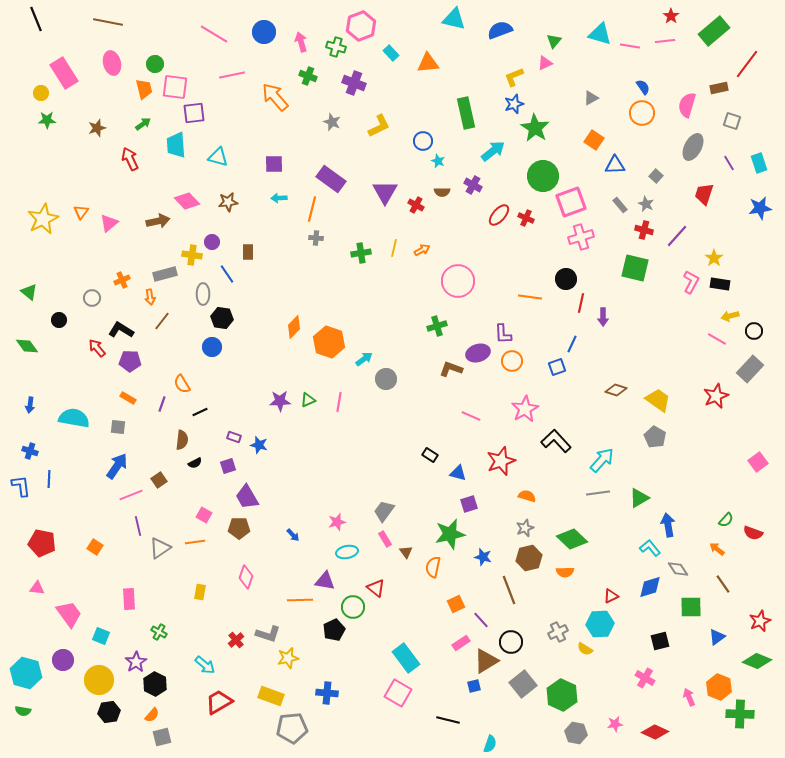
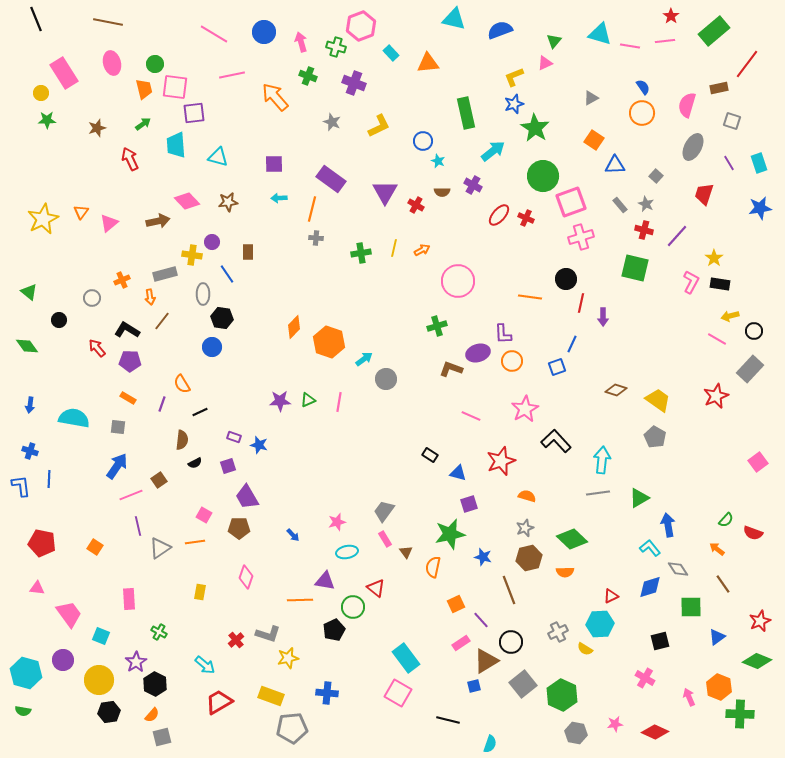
black L-shape at (121, 330): moved 6 px right
cyan arrow at (602, 460): rotated 36 degrees counterclockwise
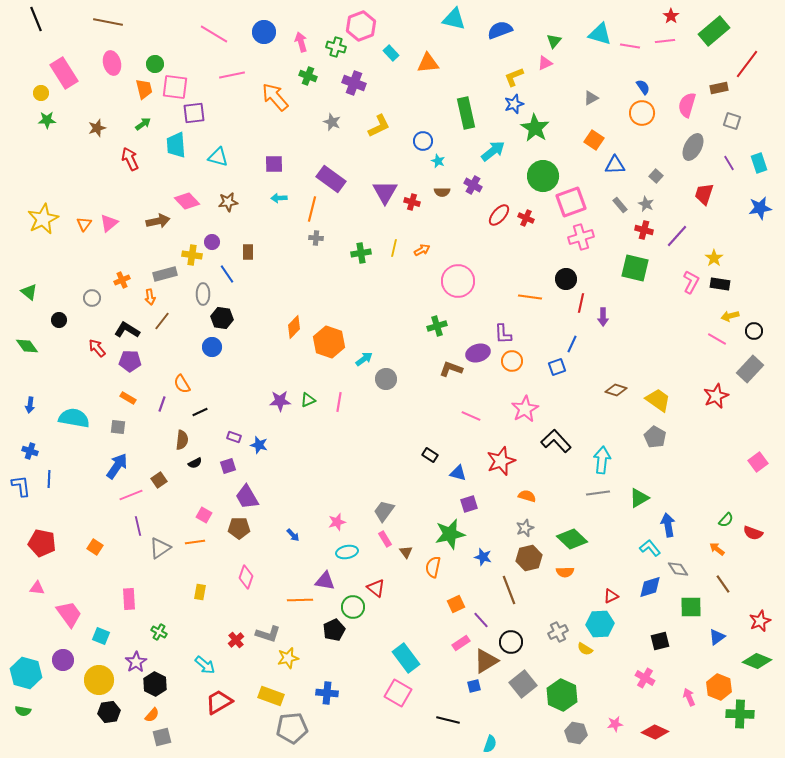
red cross at (416, 205): moved 4 px left, 3 px up; rotated 14 degrees counterclockwise
orange triangle at (81, 212): moved 3 px right, 12 px down
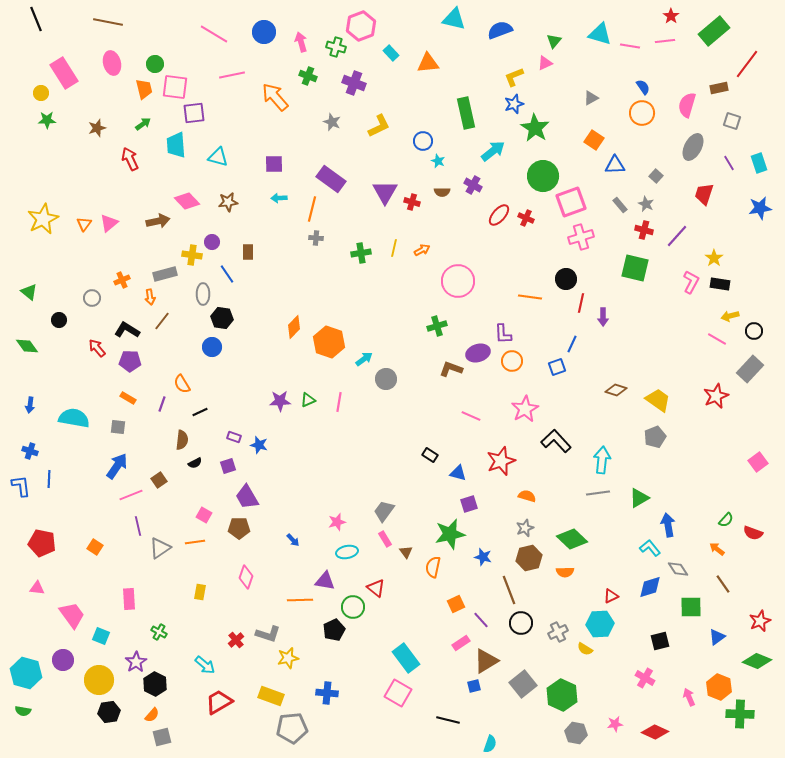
gray pentagon at (655, 437): rotated 20 degrees clockwise
blue arrow at (293, 535): moved 5 px down
pink trapezoid at (69, 614): moved 3 px right, 1 px down
black circle at (511, 642): moved 10 px right, 19 px up
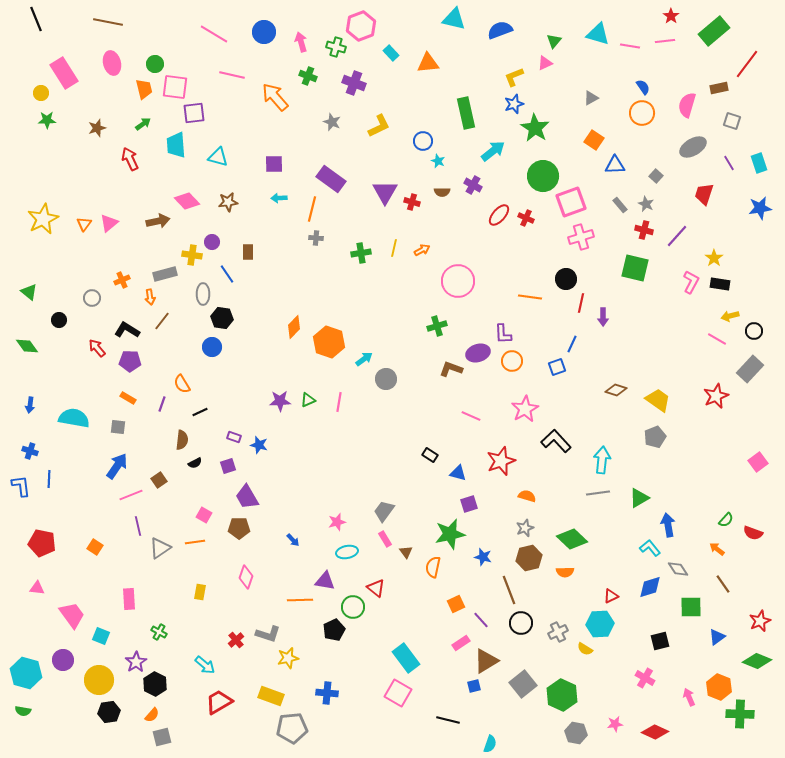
cyan triangle at (600, 34): moved 2 px left
pink line at (232, 75): rotated 25 degrees clockwise
gray ellipse at (693, 147): rotated 32 degrees clockwise
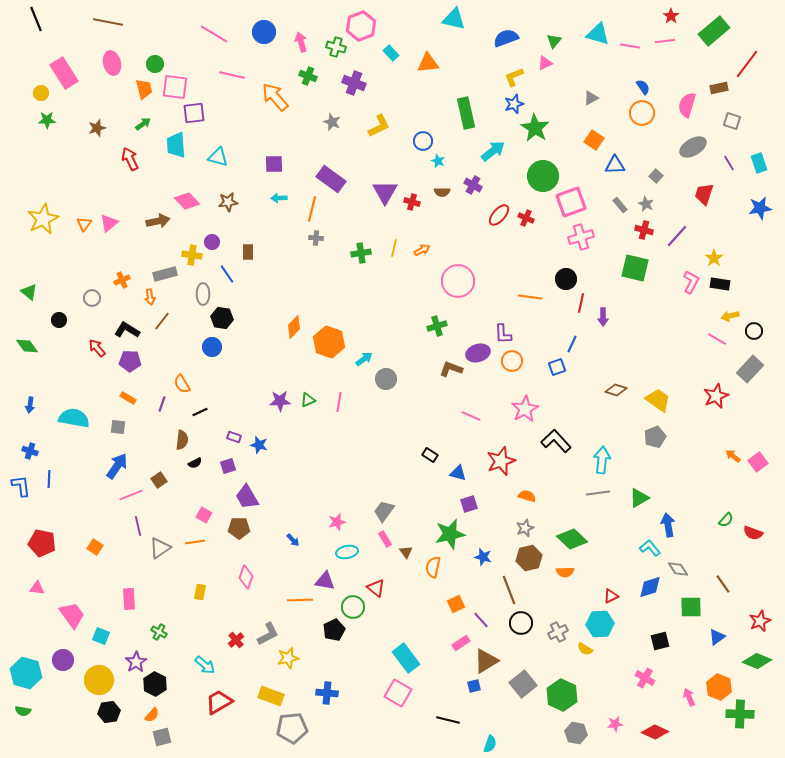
blue semicircle at (500, 30): moved 6 px right, 8 px down
orange arrow at (717, 549): moved 16 px right, 93 px up
gray L-shape at (268, 634): rotated 45 degrees counterclockwise
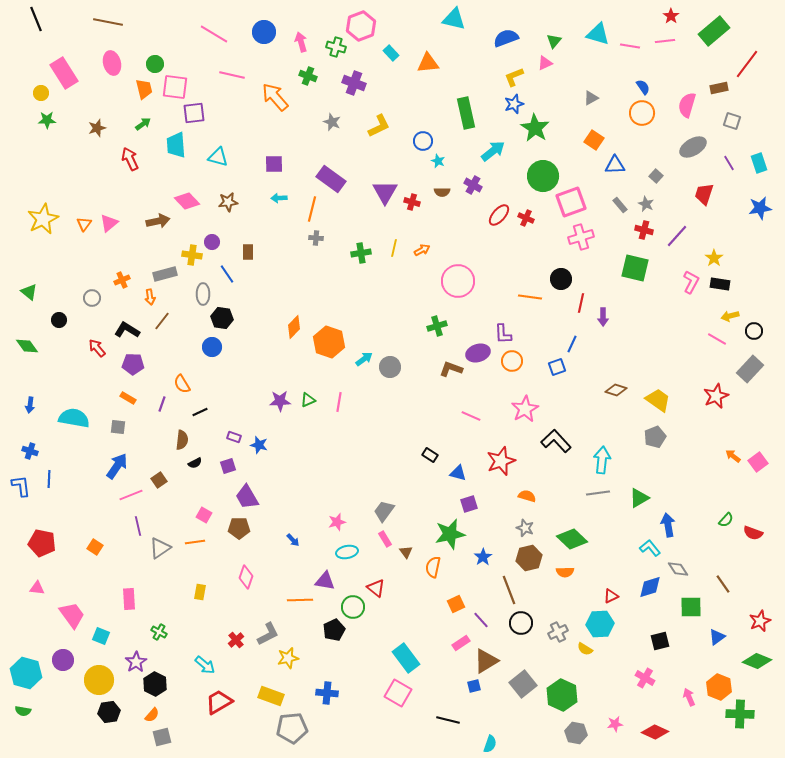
black circle at (566, 279): moved 5 px left
purple pentagon at (130, 361): moved 3 px right, 3 px down
gray circle at (386, 379): moved 4 px right, 12 px up
gray star at (525, 528): rotated 30 degrees counterclockwise
blue star at (483, 557): rotated 24 degrees clockwise
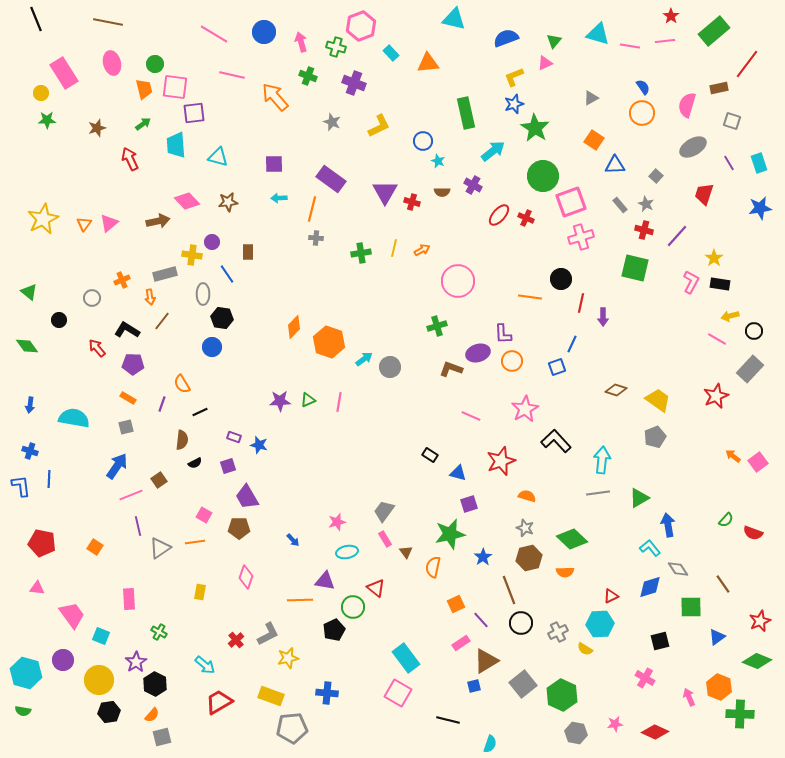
gray square at (118, 427): moved 8 px right; rotated 21 degrees counterclockwise
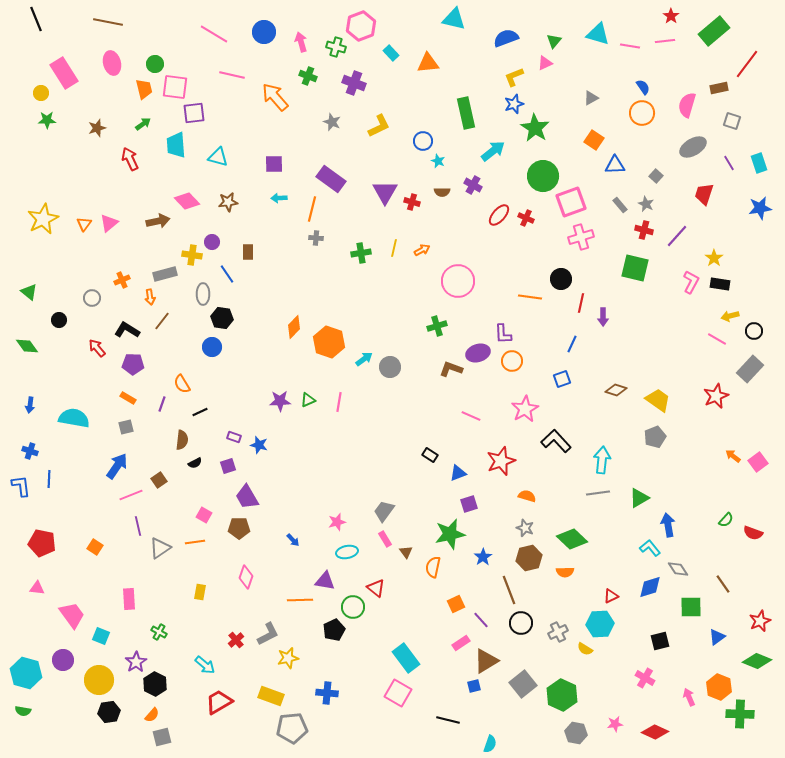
blue square at (557, 367): moved 5 px right, 12 px down
blue triangle at (458, 473): rotated 36 degrees counterclockwise
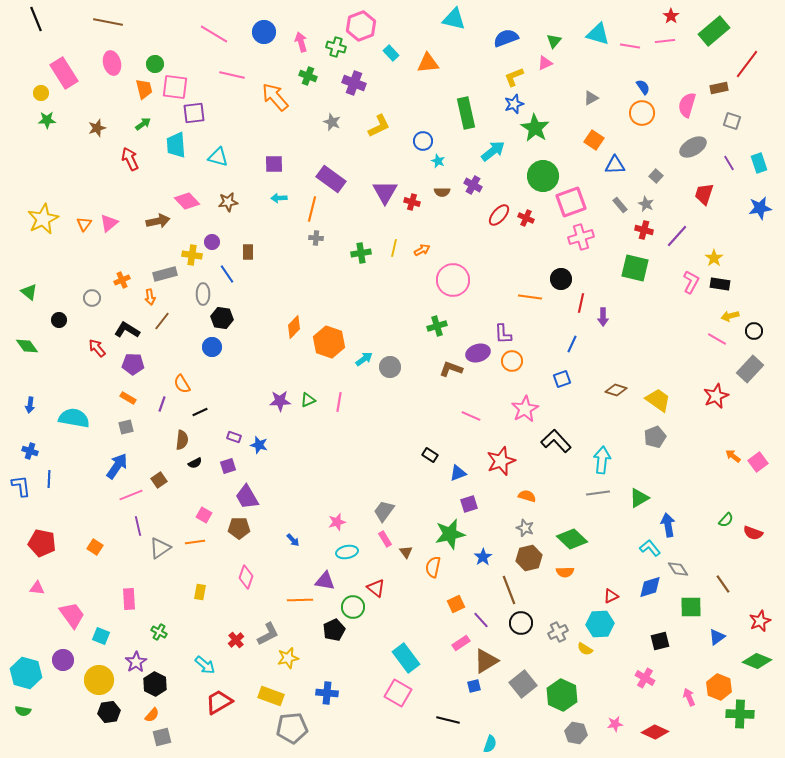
pink circle at (458, 281): moved 5 px left, 1 px up
